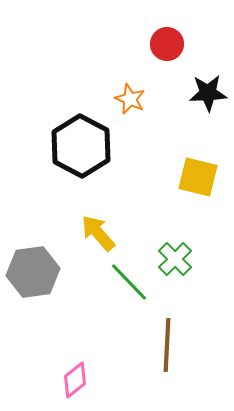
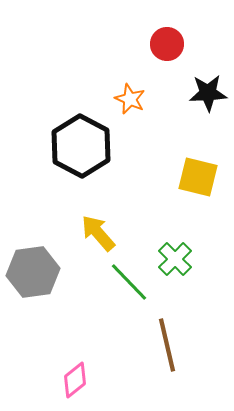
brown line: rotated 16 degrees counterclockwise
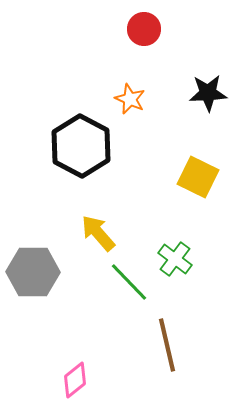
red circle: moved 23 px left, 15 px up
yellow square: rotated 12 degrees clockwise
green cross: rotated 8 degrees counterclockwise
gray hexagon: rotated 9 degrees clockwise
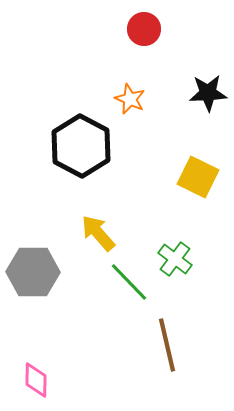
pink diamond: moved 39 px left; rotated 51 degrees counterclockwise
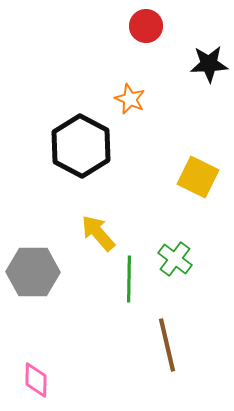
red circle: moved 2 px right, 3 px up
black star: moved 1 px right, 29 px up
green line: moved 3 px up; rotated 45 degrees clockwise
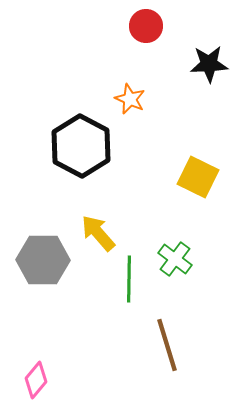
gray hexagon: moved 10 px right, 12 px up
brown line: rotated 4 degrees counterclockwise
pink diamond: rotated 39 degrees clockwise
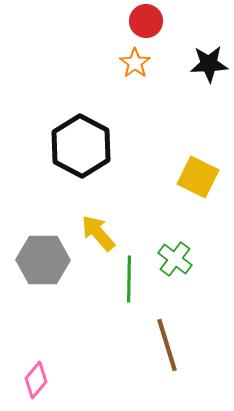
red circle: moved 5 px up
orange star: moved 5 px right, 36 px up; rotated 12 degrees clockwise
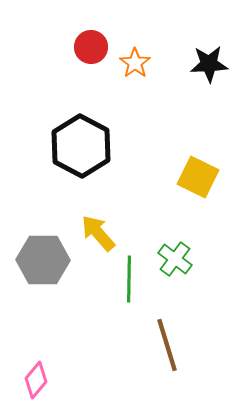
red circle: moved 55 px left, 26 px down
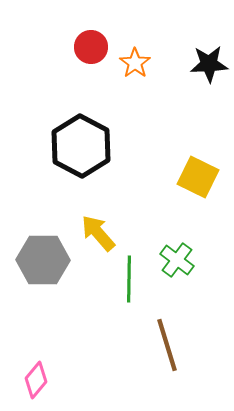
green cross: moved 2 px right, 1 px down
